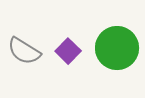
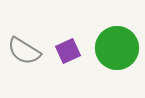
purple square: rotated 20 degrees clockwise
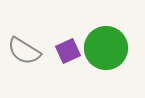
green circle: moved 11 px left
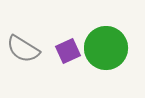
gray semicircle: moved 1 px left, 2 px up
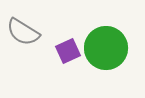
gray semicircle: moved 17 px up
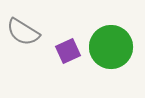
green circle: moved 5 px right, 1 px up
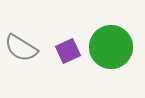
gray semicircle: moved 2 px left, 16 px down
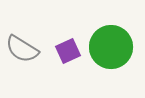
gray semicircle: moved 1 px right, 1 px down
